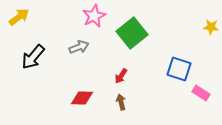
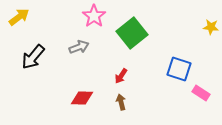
pink star: rotated 10 degrees counterclockwise
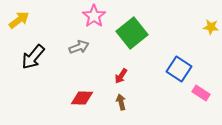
yellow arrow: moved 3 px down
blue square: rotated 15 degrees clockwise
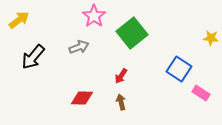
yellow star: moved 11 px down
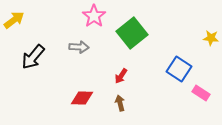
yellow arrow: moved 5 px left
gray arrow: rotated 24 degrees clockwise
brown arrow: moved 1 px left, 1 px down
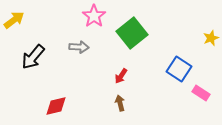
yellow star: rotated 28 degrees counterclockwise
red diamond: moved 26 px left, 8 px down; rotated 15 degrees counterclockwise
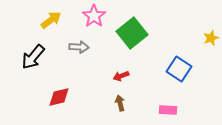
yellow arrow: moved 37 px right
red arrow: rotated 35 degrees clockwise
pink rectangle: moved 33 px left, 17 px down; rotated 30 degrees counterclockwise
red diamond: moved 3 px right, 9 px up
